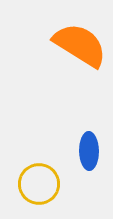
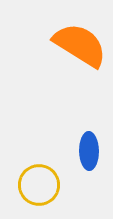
yellow circle: moved 1 px down
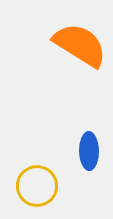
yellow circle: moved 2 px left, 1 px down
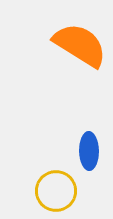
yellow circle: moved 19 px right, 5 px down
